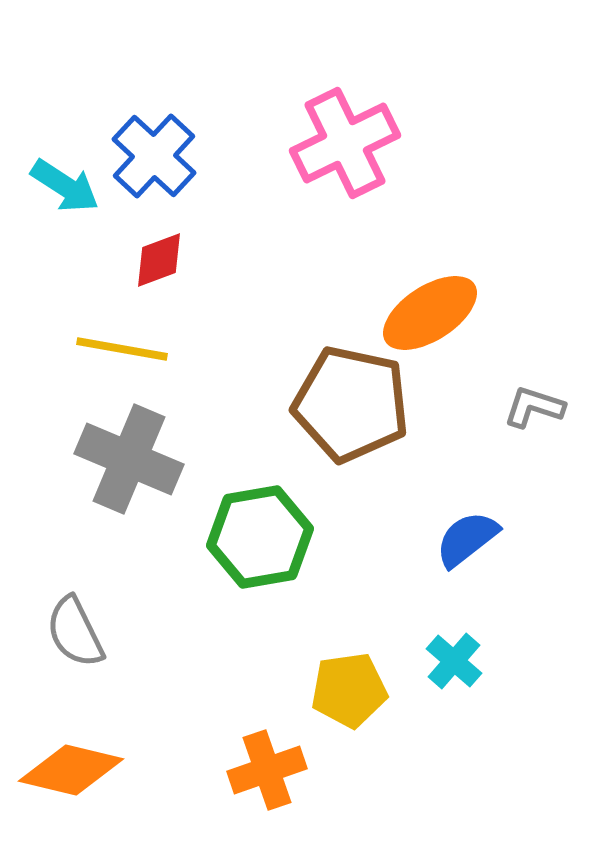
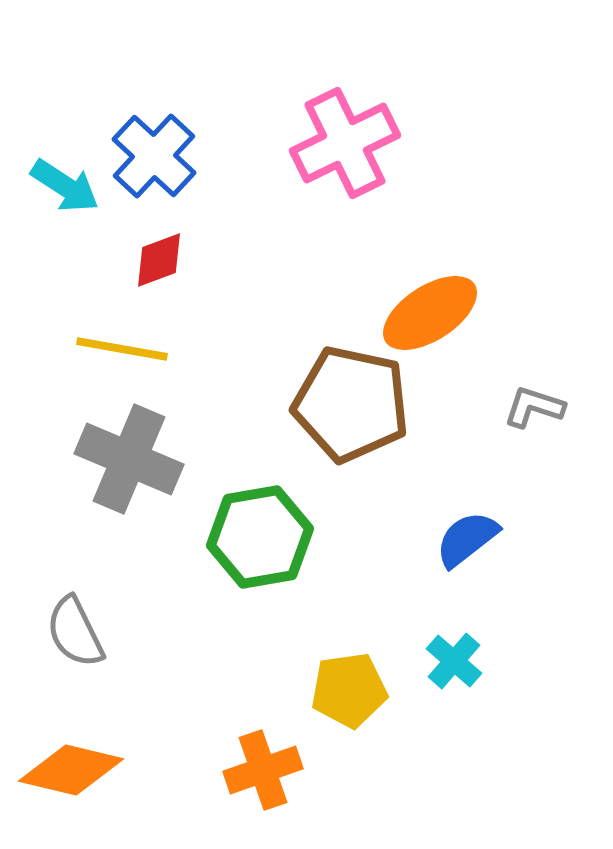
orange cross: moved 4 px left
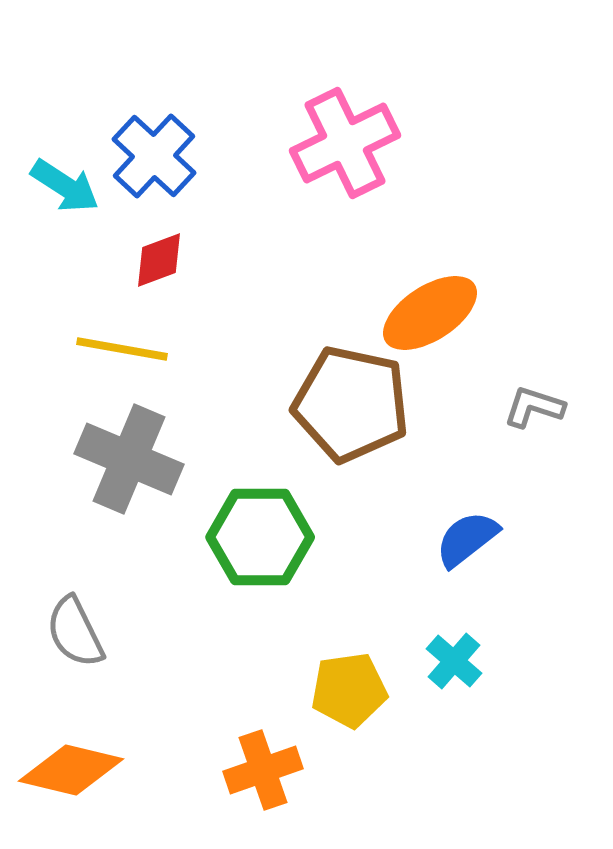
green hexagon: rotated 10 degrees clockwise
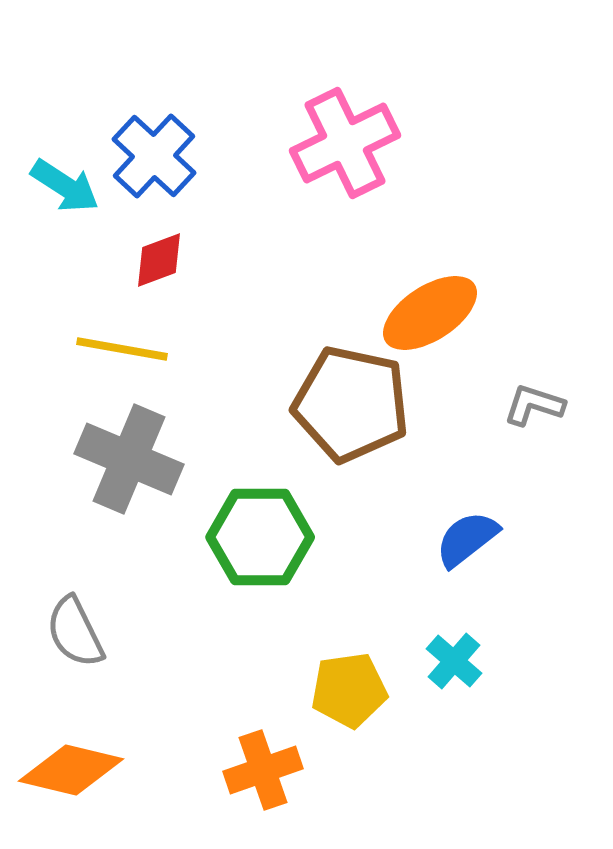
gray L-shape: moved 2 px up
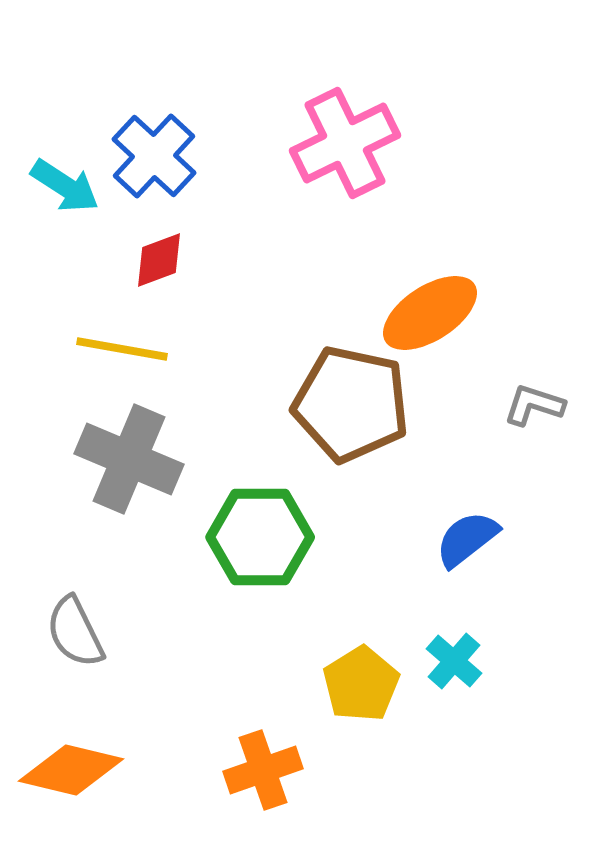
yellow pentagon: moved 12 px right, 6 px up; rotated 24 degrees counterclockwise
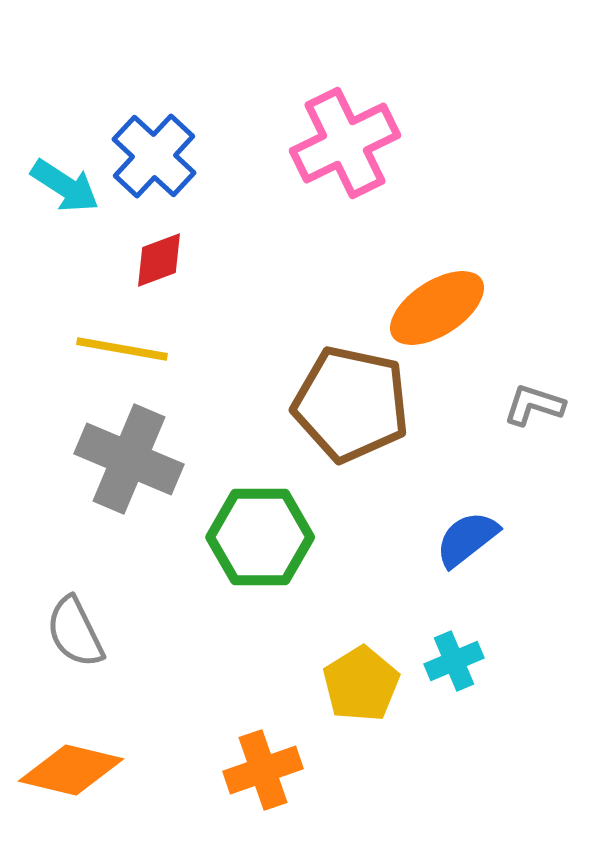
orange ellipse: moved 7 px right, 5 px up
cyan cross: rotated 26 degrees clockwise
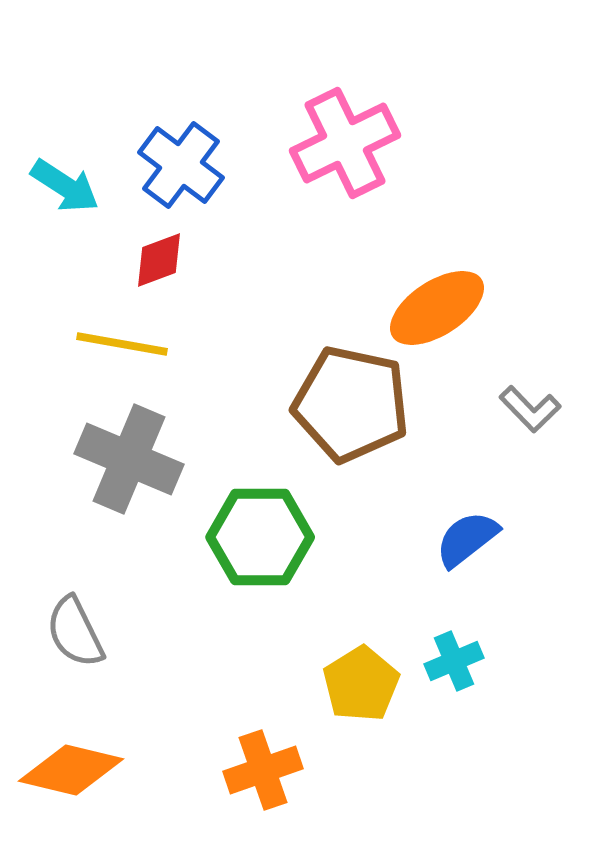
blue cross: moved 27 px right, 9 px down; rotated 6 degrees counterclockwise
yellow line: moved 5 px up
gray L-shape: moved 4 px left, 4 px down; rotated 152 degrees counterclockwise
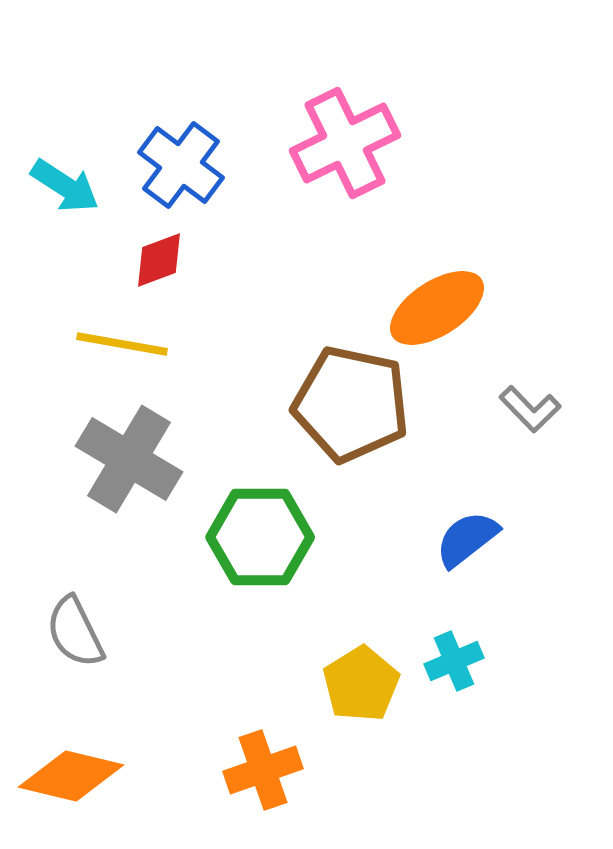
gray cross: rotated 8 degrees clockwise
orange diamond: moved 6 px down
